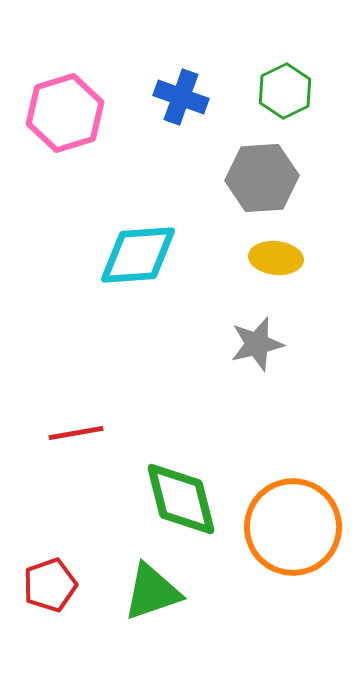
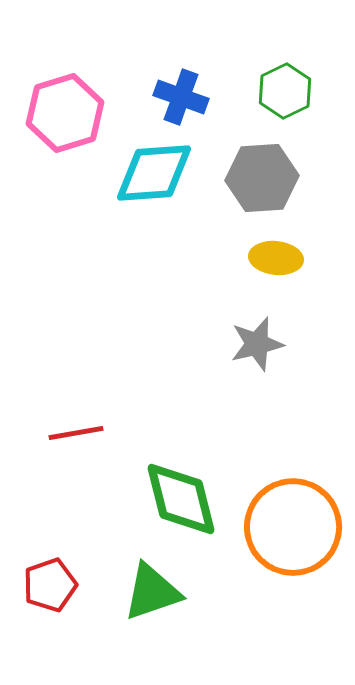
cyan diamond: moved 16 px right, 82 px up
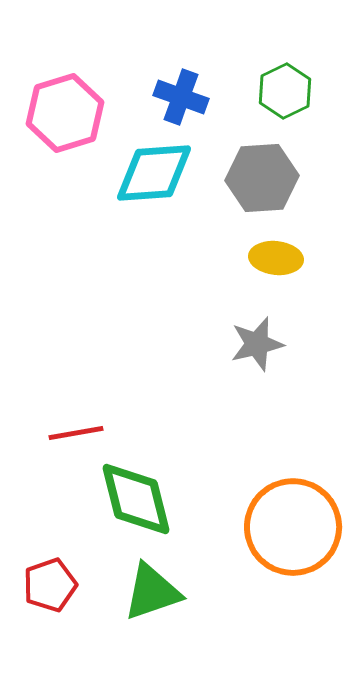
green diamond: moved 45 px left
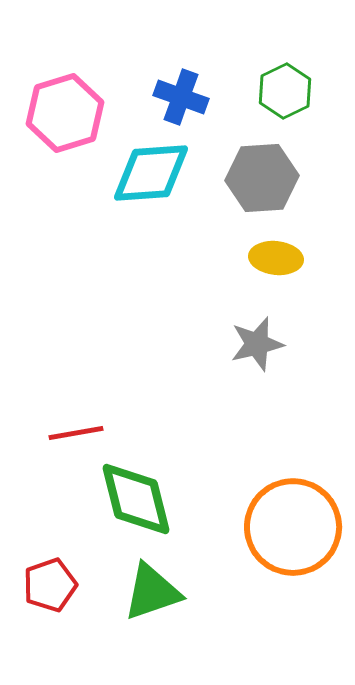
cyan diamond: moved 3 px left
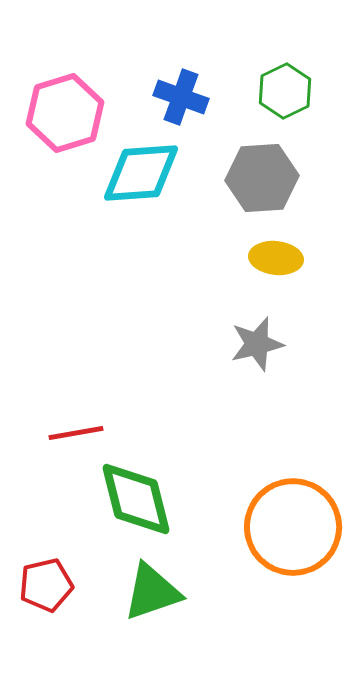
cyan diamond: moved 10 px left
red pentagon: moved 4 px left; rotated 6 degrees clockwise
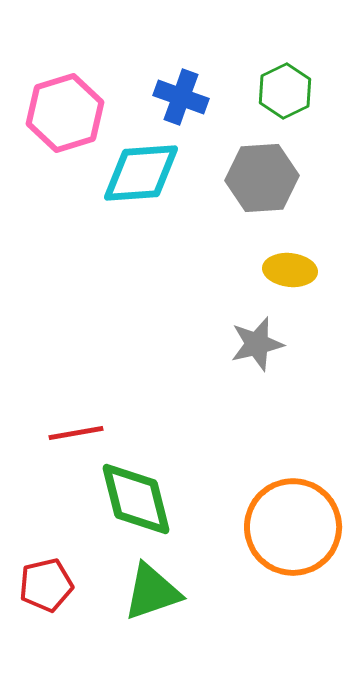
yellow ellipse: moved 14 px right, 12 px down
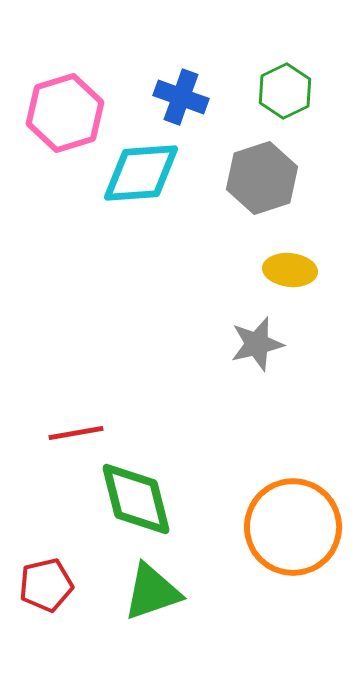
gray hexagon: rotated 14 degrees counterclockwise
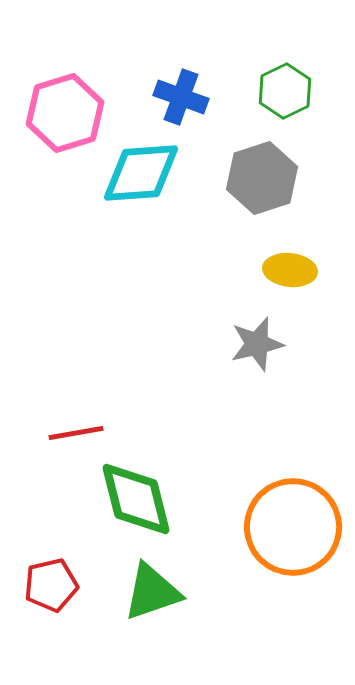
red pentagon: moved 5 px right
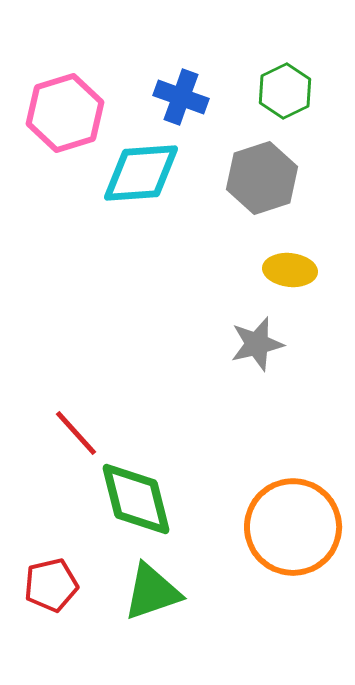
red line: rotated 58 degrees clockwise
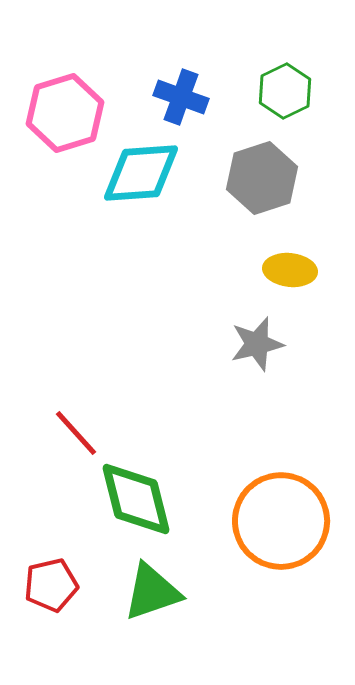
orange circle: moved 12 px left, 6 px up
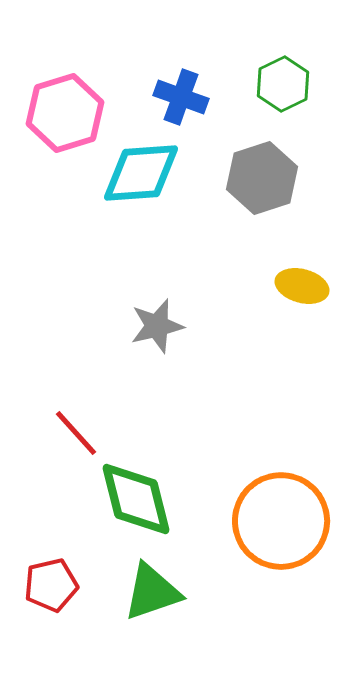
green hexagon: moved 2 px left, 7 px up
yellow ellipse: moved 12 px right, 16 px down; rotated 9 degrees clockwise
gray star: moved 100 px left, 18 px up
